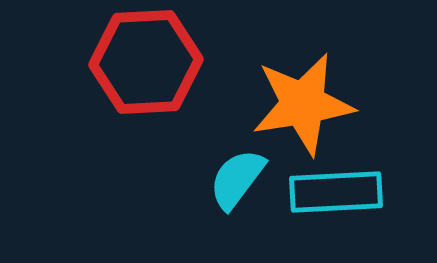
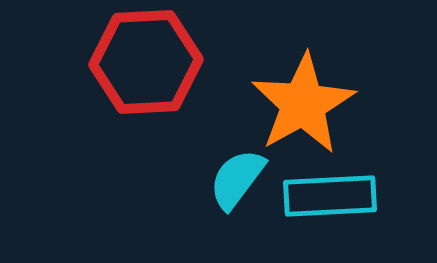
orange star: rotated 20 degrees counterclockwise
cyan rectangle: moved 6 px left, 4 px down
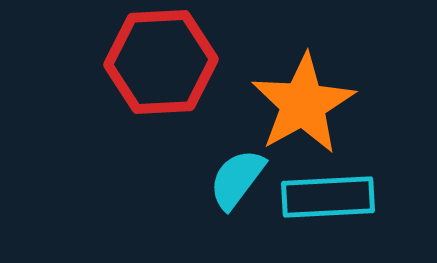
red hexagon: moved 15 px right
cyan rectangle: moved 2 px left, 1 px down
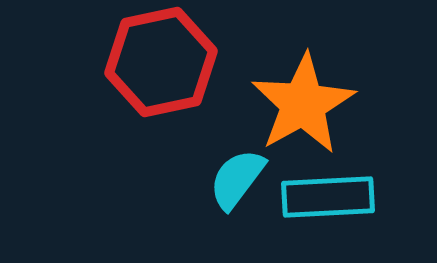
red hexagon: rotated 9 degrees counterclockwise
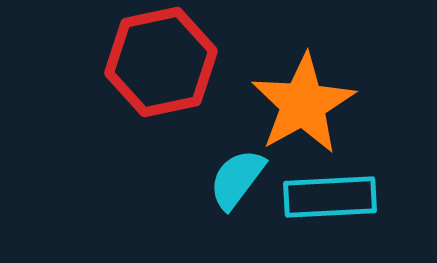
cyan rectangle: moved 2 px right
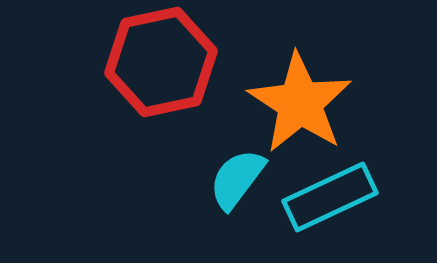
orange star: moved 3 px left, 1 px up; rotated 10 degrees counterclockwise
cyan rectangle: rotated 22 degrees counterclockwise
